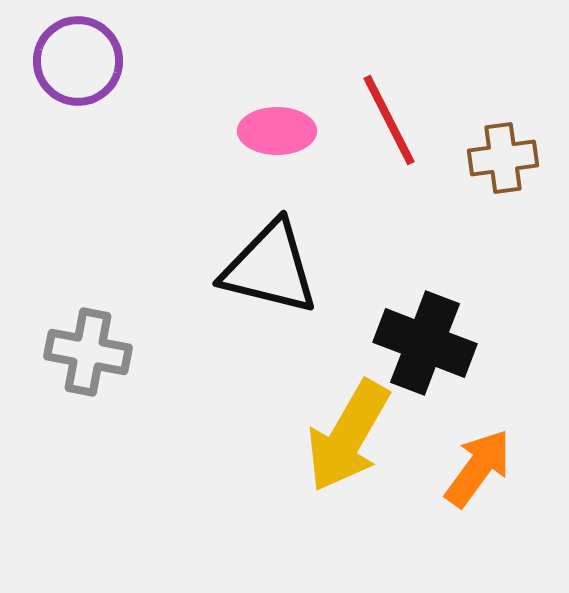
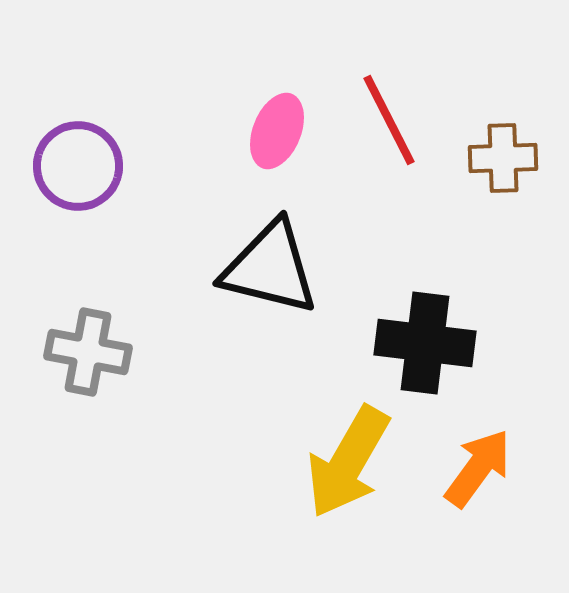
purple circle: moved 105 px down
pink ellipse: rotated 68 degrees counterclockwise
brown cross: rotated 6 degrees clockwise
black cross: rotated 14 degrees counterclockwise
yellow arrow: moved 26 px down
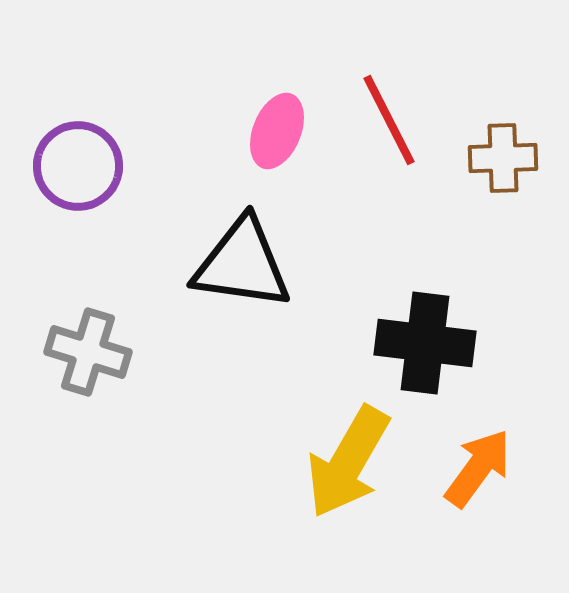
black triangle: moved 28 px left, 4 px up; rotated 6 degrees counterclockwise
gray cross: rotated 6 degrees clockwise
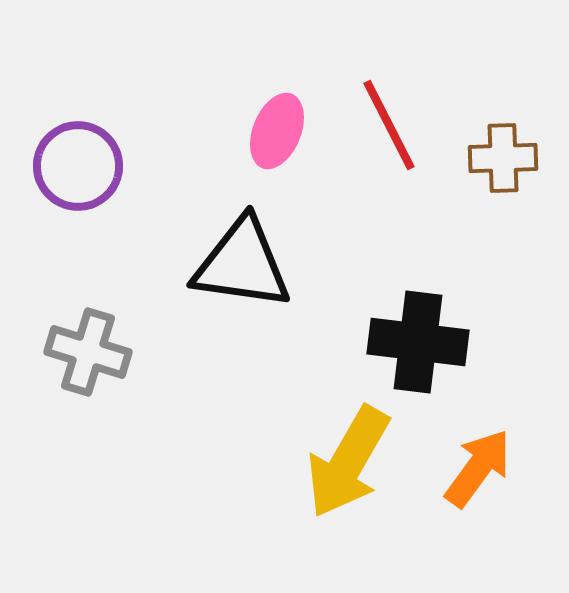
red line: moved 5 px down
black cross: moved 7 px left, 1 px up
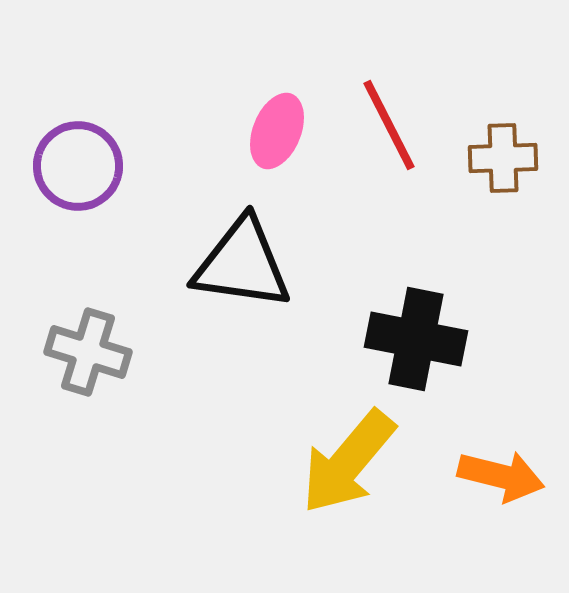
black cross: moved 2 px left, 3 px up; rotated 4 degrees clockwise
yellow arrow: rotated 10 degrees clockwise
orange arrow: moved 23 px right, 8 px down; rotated 68 degrees clockwise
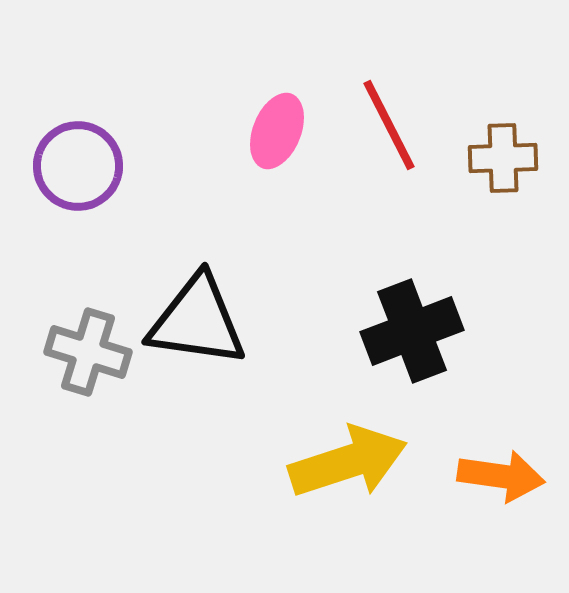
black triangle: moved 45 px left, 57 px down
black cross: moved 4 px left, 8 px up; rotated 32 degrees counterclockwise
yellow arrow: rotated 148 degrees counterclockwise
orange arrow: rotated 6 degrees counterclockwise
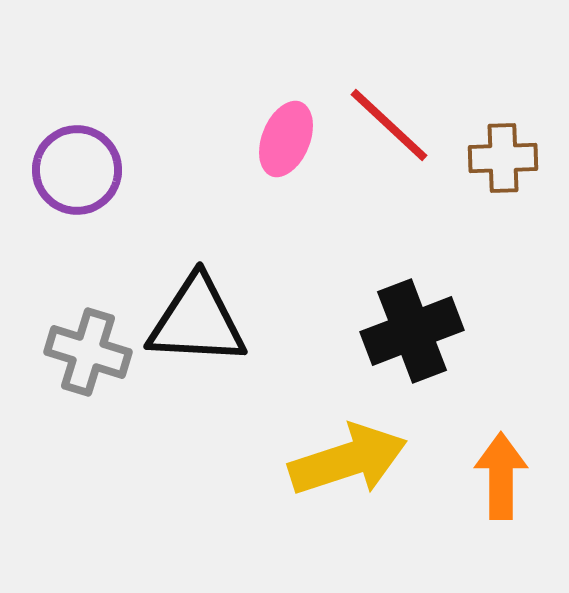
red line: rotated 20 degrees counterclockwise
pink ellipse: moved 9 px right, 8 px down
purple circle: moved 1 px left, 4 px down
black triangle: rotated 5 degrees counterclockwise
yellow arrow: moved 2 px up
orange arrow: rotated 98 degrees counterclockwise
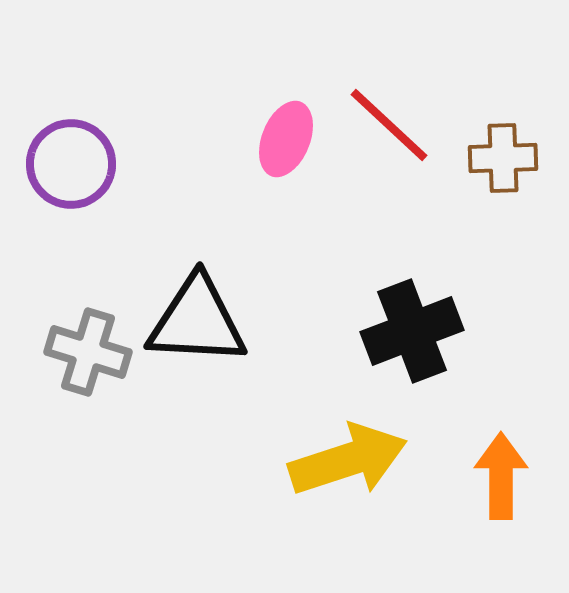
purple circle: moved 6 px left, 6 px up
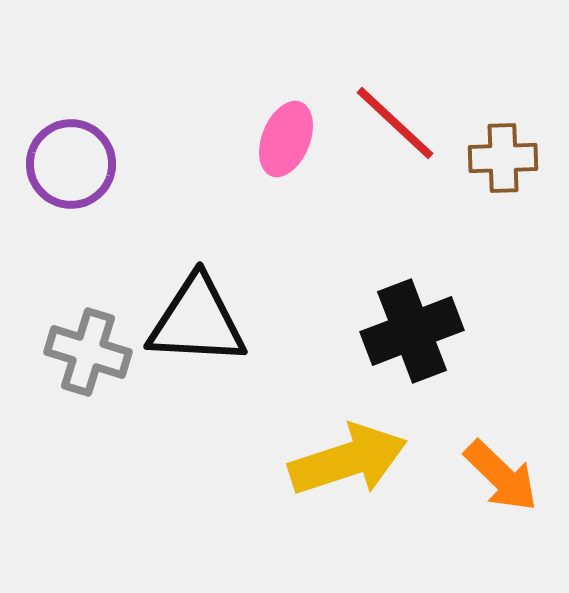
red line: moved 6 px right, 2 px up
orange arrow: rotated 134 degrees clockwise
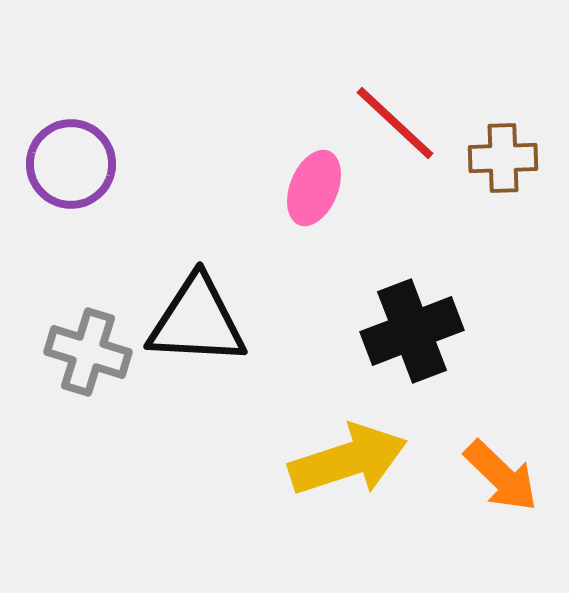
pink ellipse: moved 28 px right, 49 px down
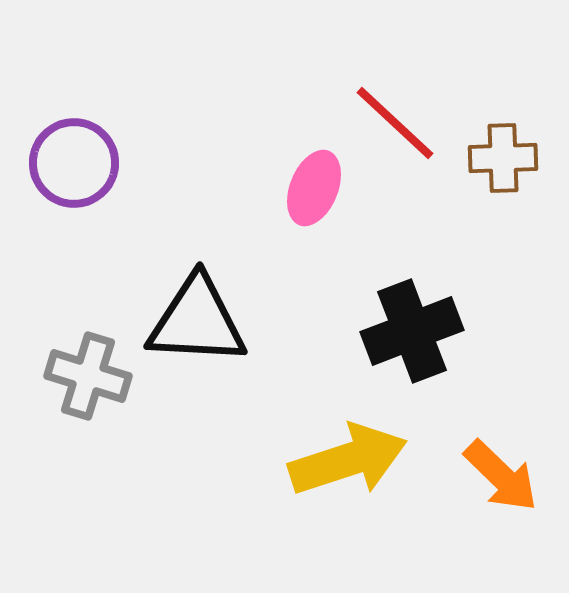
purple circle: moved 3 px right, 1 px up
gray cross: moved 24 px down
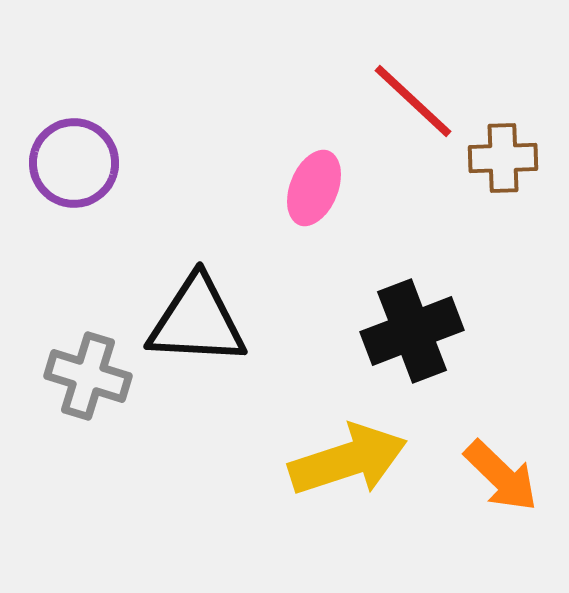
red line: moved 18 px right, 22 px up
